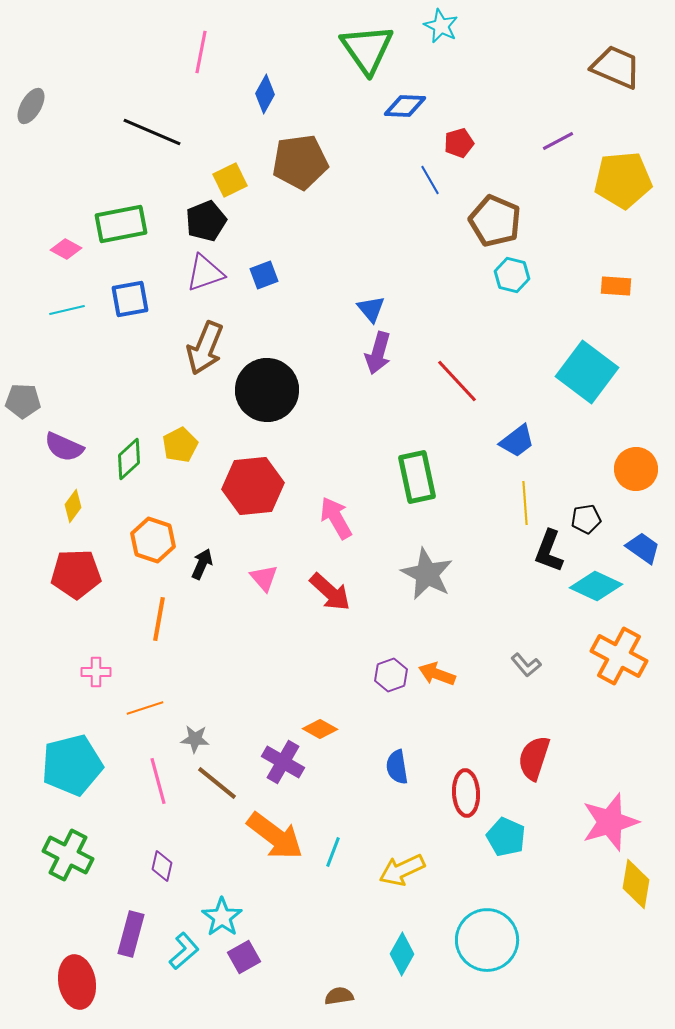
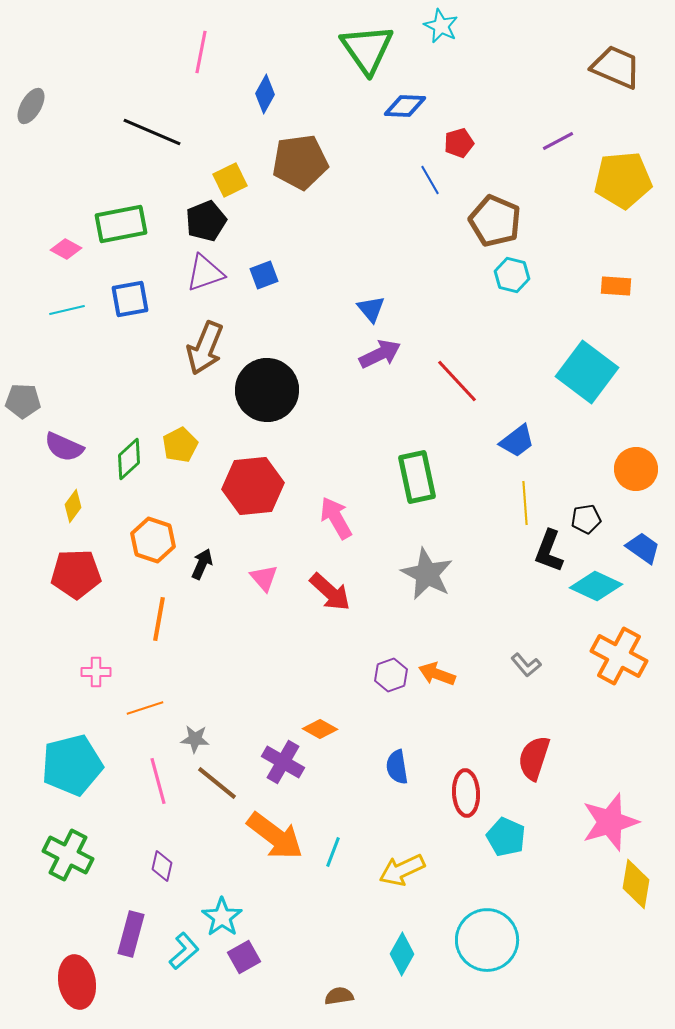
purple arrow at (378, 353): moved 2 px right, 1 px down; rotated 132 degrees counterclockwise
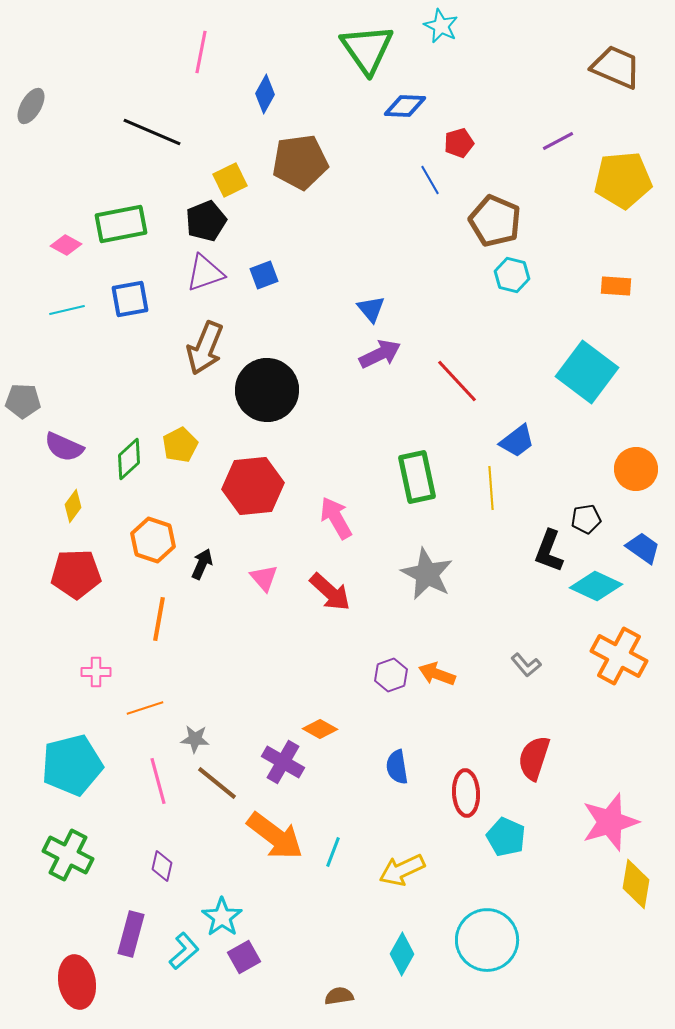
pink diamond at (66, 249): moved 4 px up
yellow line at (525, 503): moved 34 px left, 15 px up
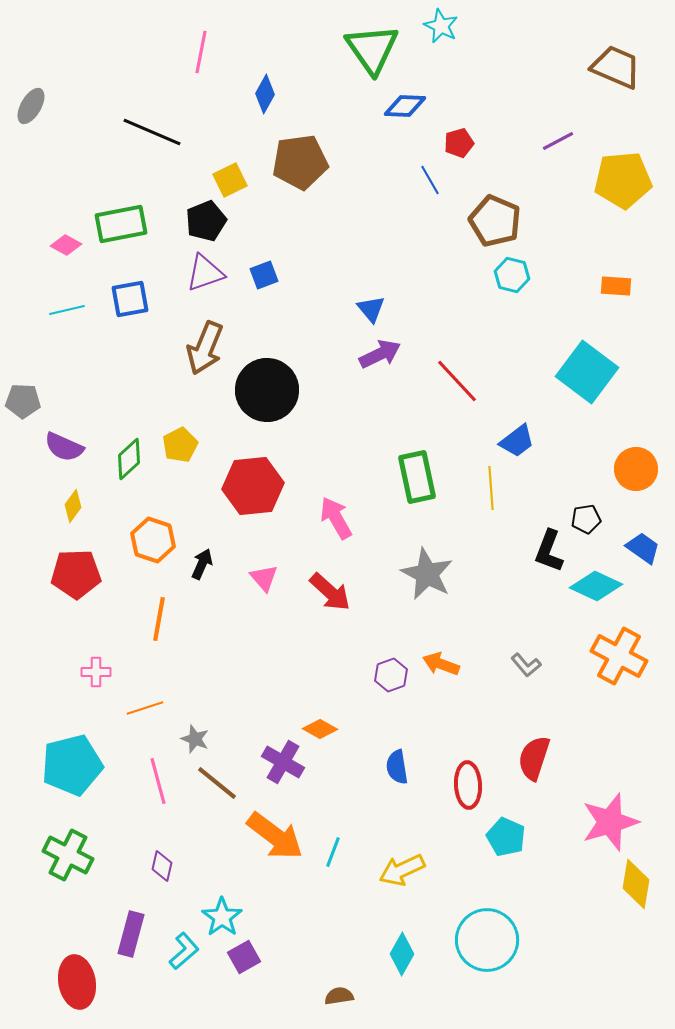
green triangle at (367, 49): moved 5 px right
orange arrow at (437, 674): moved 4 px right, 10 px up
gray star at (195, 739): rotated 16 degrees clockwise
red ellipse at (466, 793): moved 2 px right, 8 px up
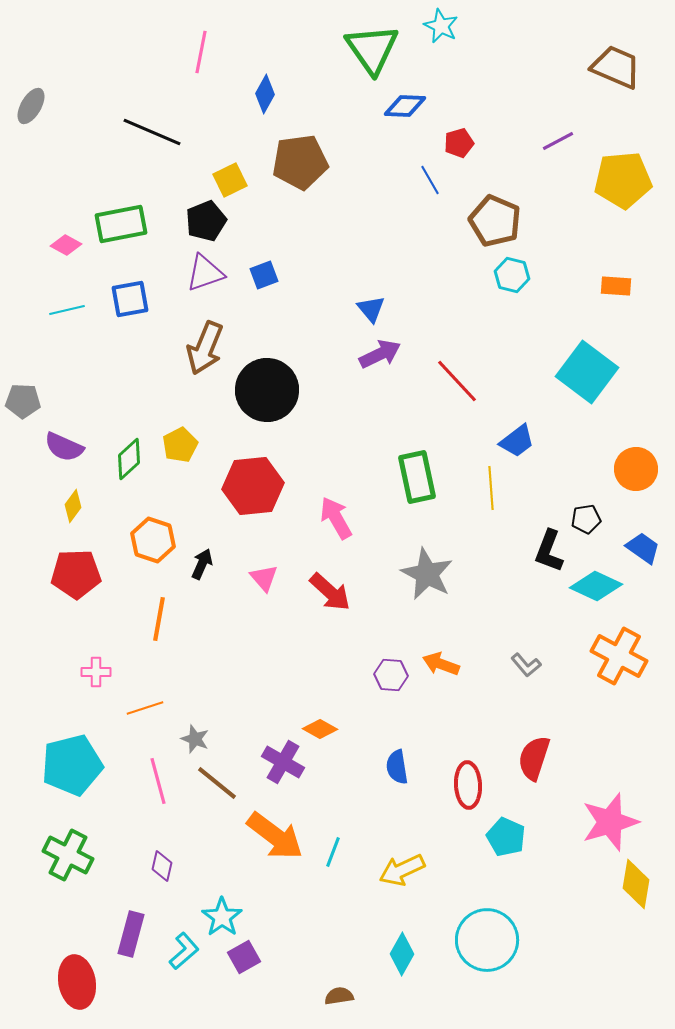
purple hexagon at (391, 675): rotated 24 degrees clockwise
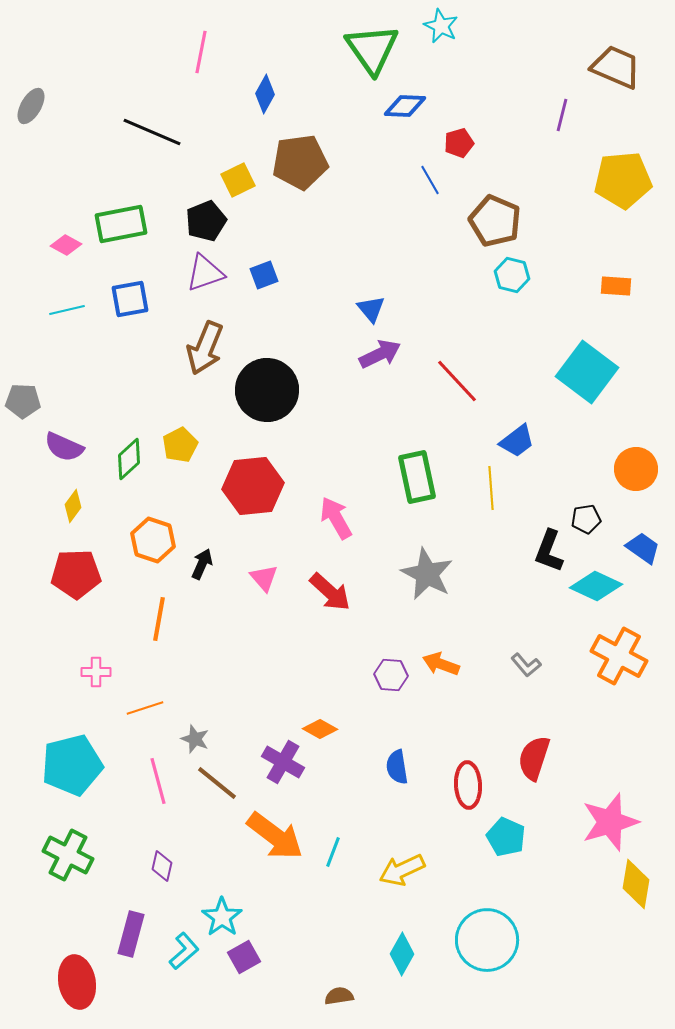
purple line at (558, 141): moved 4 px right, 26 px up; rotated 48 degrees counterclockwise
yellow square at (230, 180): moved 8 px right
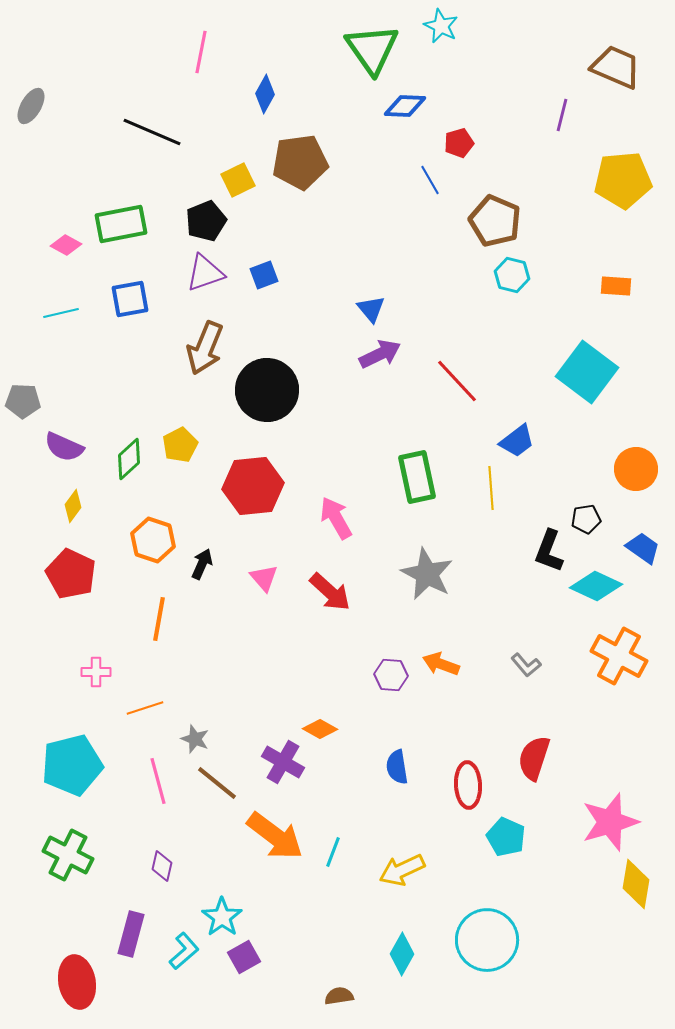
cyan line at (67, 310): moved 6 px left, 3 px down
red pentagon at (76, 574): moved 5 px left; rotated 27 degrees clockwise
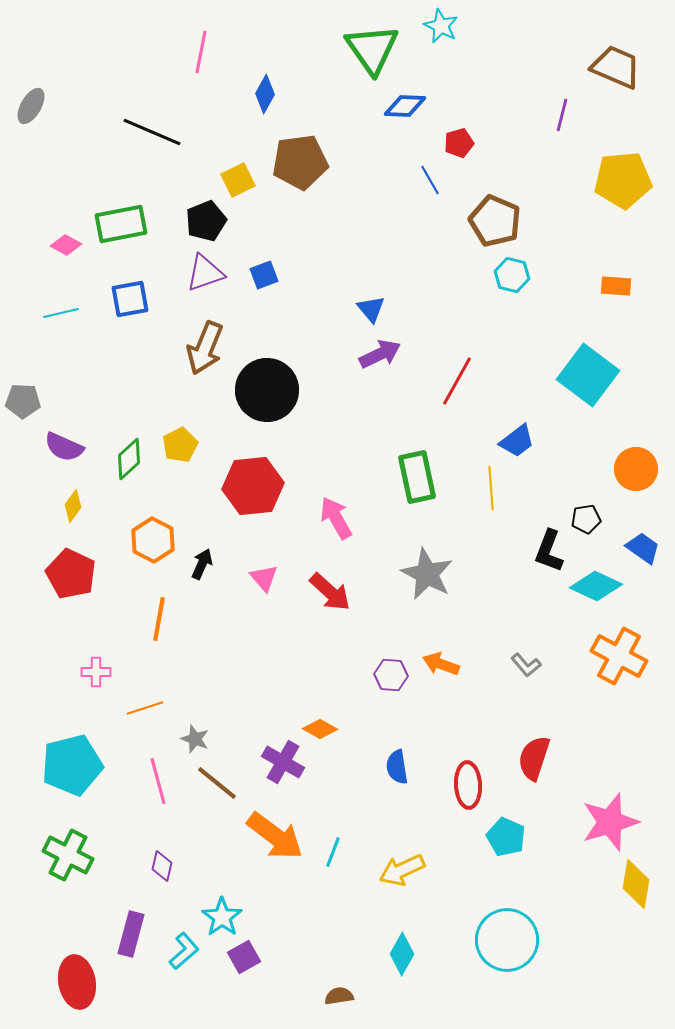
cyan square at (587, 372): moved 1 px right, 3 px down
red line at (457, 381): rotated 72 degrees clockwise
orange hexagon at (153, 540): rotated 9 degrees clockwise
cyan circle at (487, 940): moved 20 px right
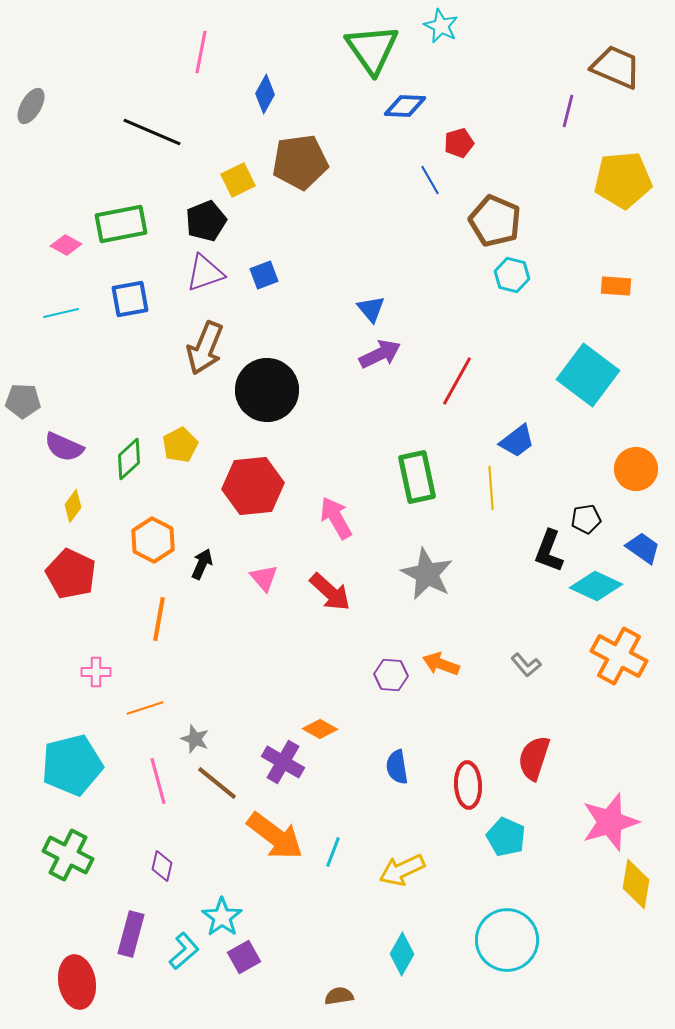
purple line at (562, 115): moved 6 px right, 4 px up
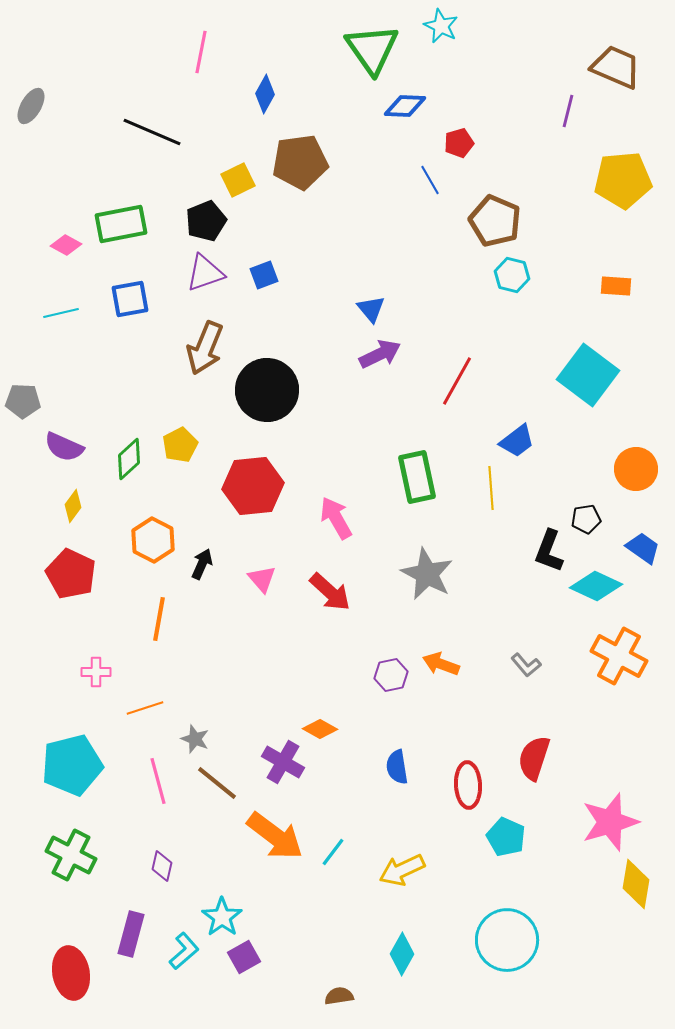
pink triangle at (264, 578): moved 2 px left, 1 px down
purple hexagon at (391, 675): rotated 16 degrees counterclockwise
cyan line at (333, 852): rotated 16 degrees clockwise
green cross at (68, 855): moved 3 px right
red ellipse at (77, 982): moved 6 px left, 9 px up
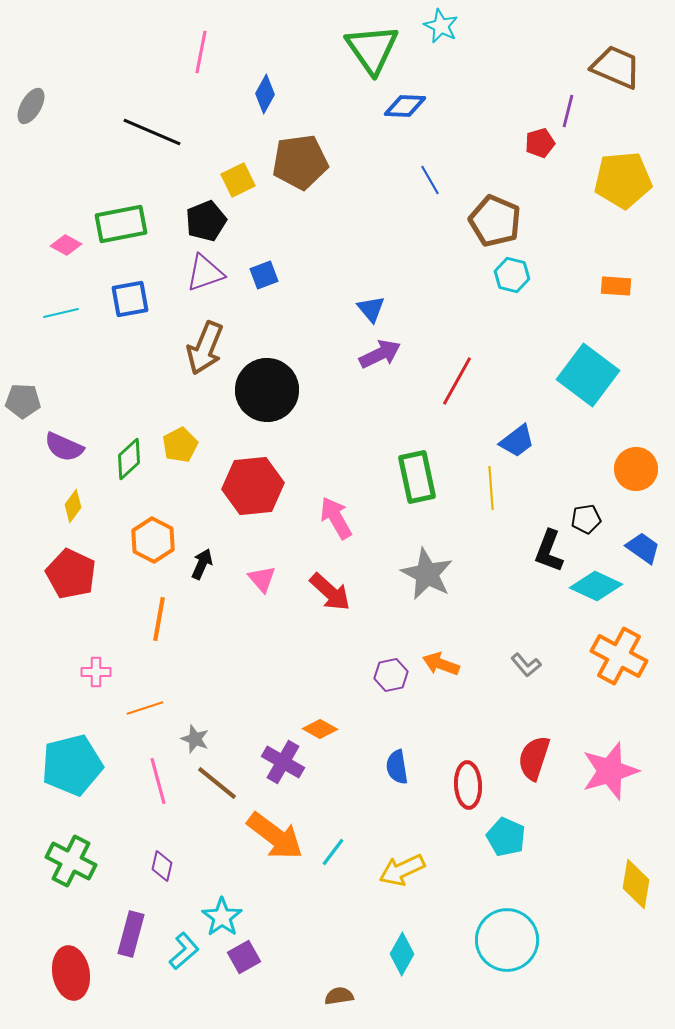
red pentagon at (459, 143): moved 81 px right
pink star at (610, 822): moved 51 px up
green cross at (71, 855): moved 6 px down
